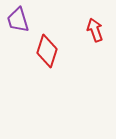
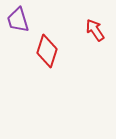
red arrow: rotated 15 degrees counterclockwise
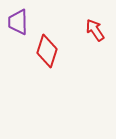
purple trapezoid: moved 2 px down; rotated 16 degrees clockwise
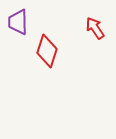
red arrow: moved 2 px up
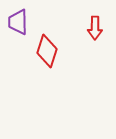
red arrow: rotated 145 degrees counterclockwise
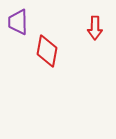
red diamond: rotated 8 degrees counterclockwise
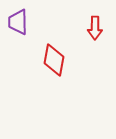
red diamond: moved 7 px right, 9 px down
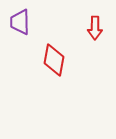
purple trapezoid: moved 2 px right
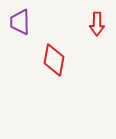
red arrow: moved 2 px right, 4 px up
